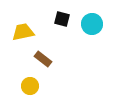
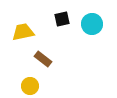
black square: rotated 28 degrees counterclockwise
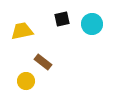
yellow trapezoid: moved 1 px left, 1 px up
brown rectangle: moved 3 px down
yellow circle: moved 4 px left, 5 px up
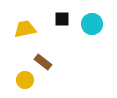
black square: rotated 14 degrees clockwise
yellow trapezoid: moved 3 px right, 2 px up
yellow circle: moved 1 px left, 1 px up
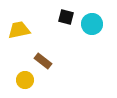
black square: moved 4 px right, 2 px up; rotated 14 degrees clockwise
yellow trapezoid: moved 6 px left, 1 px down
brown rectangle: moved 1 px up
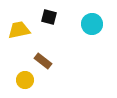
black square: moved 17 px left
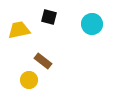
yellow circle: moved 4 px right
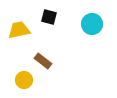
yellow circle: moved 5 px left
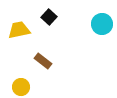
black square: rotated 28 degrees clockwise
cyan circle: moved 10 px right
yellow circle: moved 3 px left, 7 px down
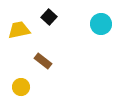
cyan circle: moved 1 px left
